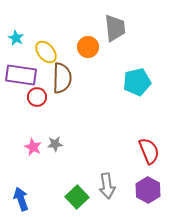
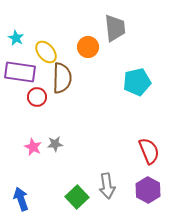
purple rectangle: moved 1 px left, 3 px up
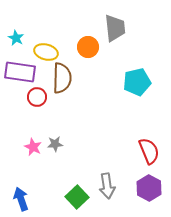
yellow ellipse: rotated 35 degrees counterclockwise
purple hexagon: moved 1 px right, 2 px up
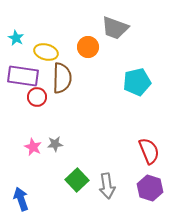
gray trapezoid: rotated 116 degrees clockwise
purple rectangle: moved 3 px right, 4 px down
purple hexagon: moved 1 px right; rotated 10 degrees counterclockwise
green square: moved 17 px up
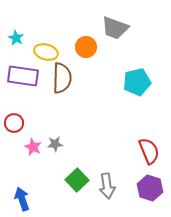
orange circle: moved 2 px left
red circle: moved 23 px left, 26 px down
blue arrow: moved 1 px right
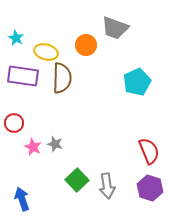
orange circle: moved 2 px up
cyan pentagon: rotated 12 degrees counterclockwise
gray star: rotated 21 degrees clockwise
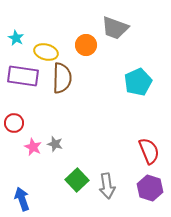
cyan pentagon: moved 1 px right
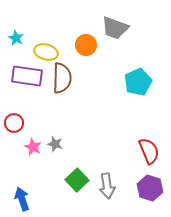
purple rectangle: moved 4 px right
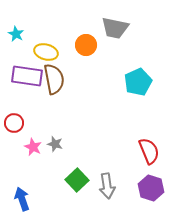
gray trapezoid: rotated 8 degrees counterclockwise
cyan star: moved 4 px up
brown semicircle: moved 8 px left, 1 px down; rotated 12 degrees counterclockwise
purple hexagon: moved 1 px right
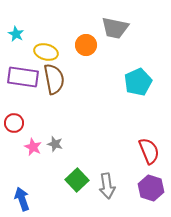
purple rectangle: moved 4 px left, 1 px down
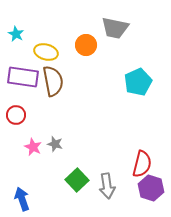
brown semicircle: moved 1 px left, 2 px down
red circle: moved 2 px right, 8 px up
red semicircle: moved 7 px left, 13 px down; rotated 36 degrees clockwise
